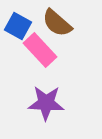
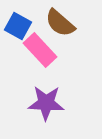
brown semicircle: moved 3 px right
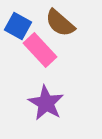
purple star: rotated 27 degrees clockwise
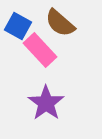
purple star: rotated 6 degrees clockwise
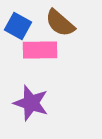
pink rectangle: rotated 48 degrees counterclockwise
purple star: moved 15 px left; rotated 18 degrees counterclockwise
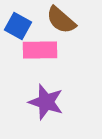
brown semicircle: moved 1 px right, 3 px up
purple star: moved 15 px right, 1 px up
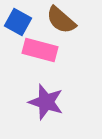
blue square: moved 4 px up
pink rectangle: rotated 16 degrees clockwise
